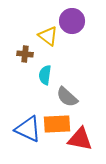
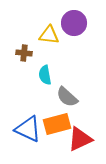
purple circle: moved 2 px right, 2 px down
yellow triangle: moved 1 px right, 1 px up; rotated 30 degrees counterclockwise
brown cross: moved 1 px left, 1 px up
cyan semicircle: rotated 18 degrees counterclockwise
orange rectangle: rotated 12 degrees counterclockwise
red triangle: rotated 36 degrees counterclockwise
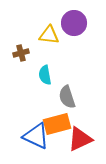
brown cross: moved 3 px left; rotated 21 degrees counterclockwise
gray semicircle: rotated 30 degrees clockwise
blue triangle: moved 8 px right, 7 px down
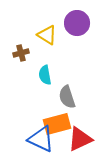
purple circle: moved 3 px right
yellow triangle: moved 2 px left; rotated 25 degrees clockwise
blue triangle: moved 5 px right, 3 px down
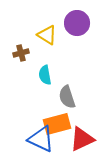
red triangle: moved 2 px right
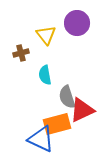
yellow triangle: moved 1 px left; rotated 20 degrees clockwise
red triangle: moved 29 px up
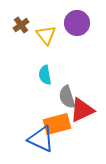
brown cross: moved 28 px up; rotated 21 degrees counterclockwise
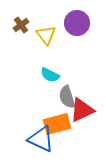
cyan semicircle: moved 5 px right; rotated 54 degrees counterclockwise
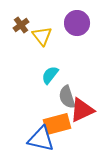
yellow triangle: moved 4 px left, 1 px down
cyan semicircle: rotated 102 degrees clockwise
blue triangle: rotated 12 degrees counterclockwise
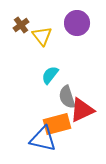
blue triangle: moved 2 px right
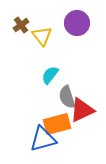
blue triangle: rotated 28 degrees counterclockwise
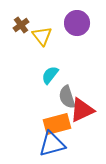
blue triangle: moved 9 px right, 5 px down
